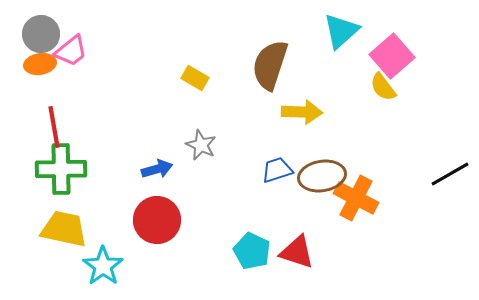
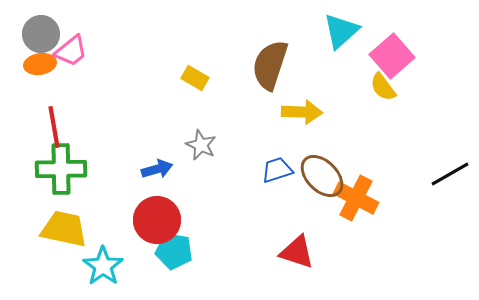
brown ellipse: rotated 54 degrees clockwise
cyan pentagon: moved 78 px left; rotated 15 degrees counterclockwise
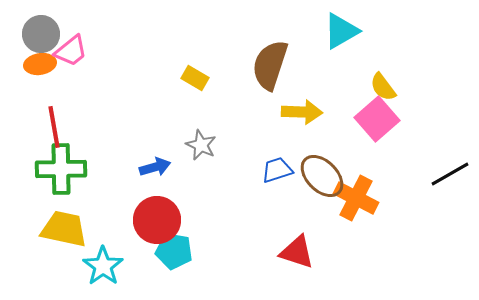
cyan triangle: rotated 12 degrees clockwise
pink square: moved 15 px left, 63 px down
blue arrow: moved 2 px left, 2 px up
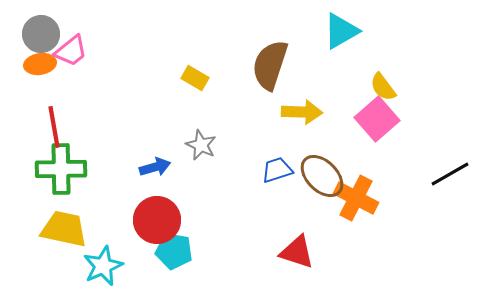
cyan star: rotated 12 degrees clockwise
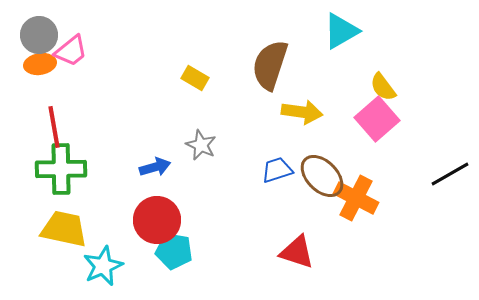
gray circle: moved 2 px left, 1 px down
yellow arrow: rotated 6 degrees clockwise
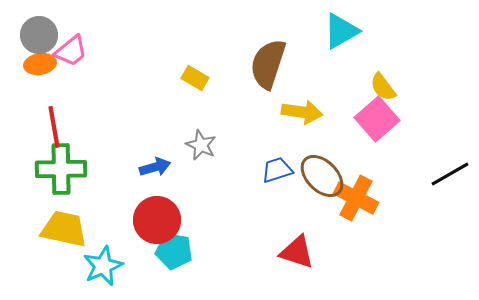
brown semicircle: moved 2 px left, 1 px up
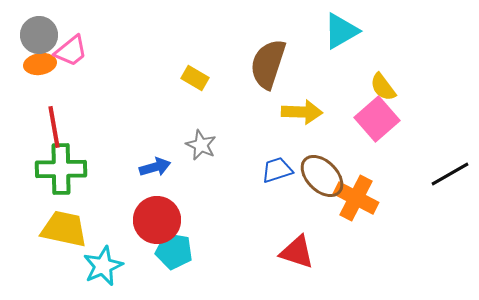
yellow arrow: rotated 6 degrees counterclockwise
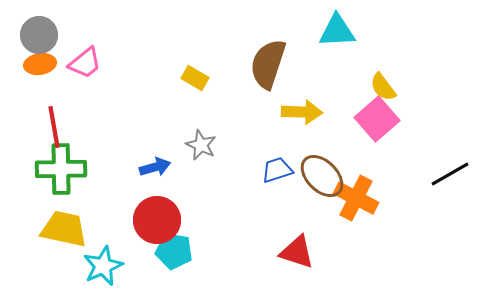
cyan triangle: moved 4 px left; rotated 27 degrees clockwise
pink trapezoid: moved 14 px right, 12 px down
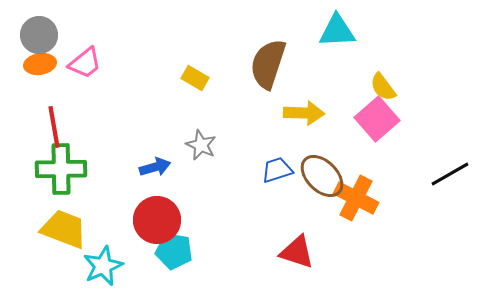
yellow arrow: moved 2 px right, 1 px down
yellow trapezoid: rotated 9 degrees clockwise
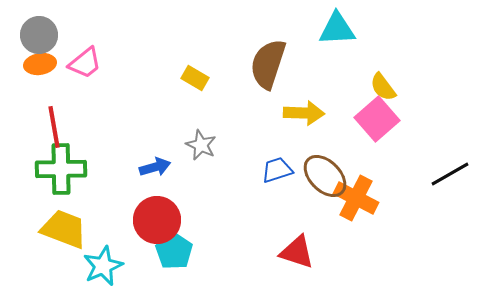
cyan triangle: moved 2 px up
brown ellipse: moved 3 px right
cyan pentagon: rotated 24 degrees clockwise
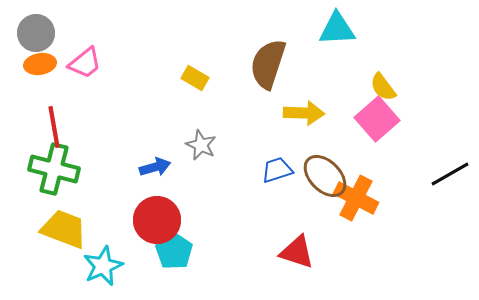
gray circle: moved 3 px left, 2 px up
green cross: moved 7 px left; rotated 15 degrees clockwise
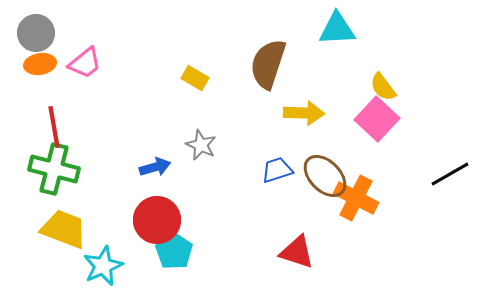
pink square: rotated 6 degrees counterclockwise
